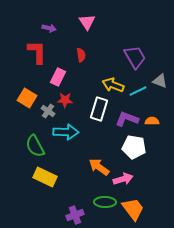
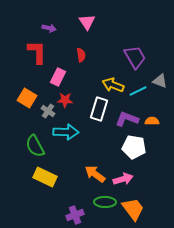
orange arrow: moved 4 px left, 7 px down
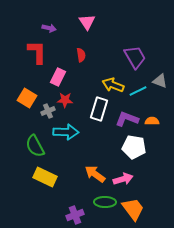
gray cross: rotated 32 degrees clockwise
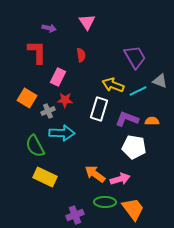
cyan arrow: moved 4 px left, 1 px down
pink arrow: moved 3 px left
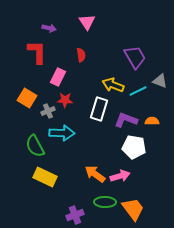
purple L-shape: moved 1 px left, 1 px down
pink arrow: moved 3 px up
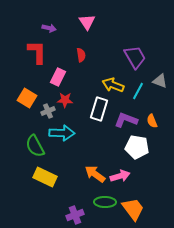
cyan line: rotated 36 degrees counterclockwise
orange semicircle: rotated 112 degrees counterclockwise
white pentagon: moved 3 px right
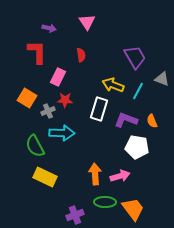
gray triangle: moved 2 px right, 2 px up
orange arrow: rotated 50 degrees clockwise
